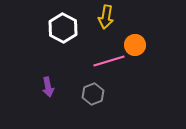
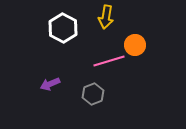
purple arrow: moved 2 px right, 3 px up; rotated 78 degrees clockwise
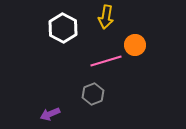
pink line: moved 3 px left
purple arrow: moved 30 px down
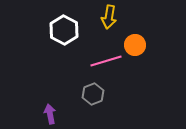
yellow arrow: moved 3 px right
white hexagon: moved 1 px right, 2 px down
purple arrow: rotated 102 degrees clockwise
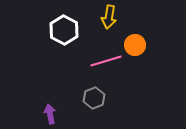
gray hexagon: moved 1 px right, 4 px down
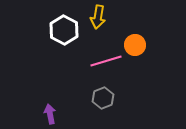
yellow arrow: moved 11 px left
gray hexagon: moved 9 px right
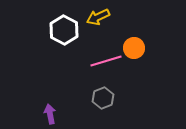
yellow arrow: rotated 55 degrees clockwise
orange circle: moved 1 px left, 3 px down
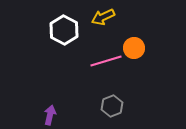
yellow arrow: moved 5 px right
gray hexagon: moved 9 px right, 8 px down
purple arrow: moved 1 px down; rotated 24 degrees clockwise
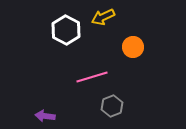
white hexagon: moved 2 px right
orange circle: moved 1 px left, 1 px up
pink line: moved 14 px left, 16 px down
purple arrow: moved 5 px left, 1 px down; rotated 96 degrees counterclockwise
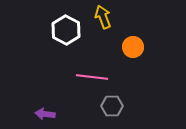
yellow arrow: rotated 95 degrees clockwise
pink line: rotated 24 degrees clockwise
gray hexagon: rotated 20 degrees clockwise
purple arrow: moved 2 px up
